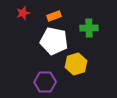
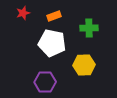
white pentagon: moved 2 px left, 2 px down
yellow hexagon: moved 8 px right, 1 px down; rotated 15 degrees clockwise
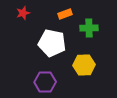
orange rectangle: moved 11 px right, 2 px up
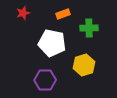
orange rectangle: moved 2 px left
yellow hexagon: rotated 15 degrees counterclockwise
purple hexagon: moved 2 px up
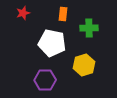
orange rectangle: rotated 64 degrees counterclockwise
